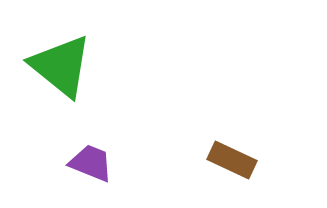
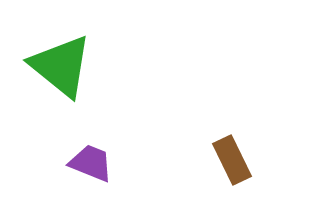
brown rectangle: rotated 39 degrees clockwise
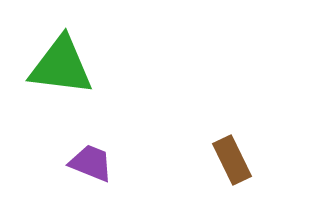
green triangle: rotated 32 degrees counterclockwise
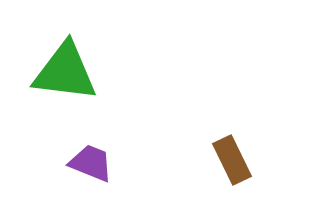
green triangle: moved 4 px right, 6 px down
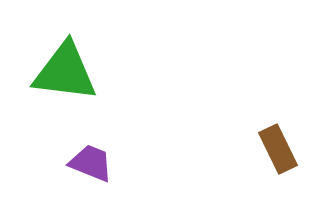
brown rectangle: moved 46 px right, 11 px up
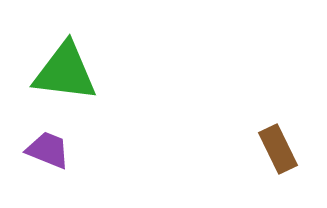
purple trapezoid: moved 43 px left, 13 px up
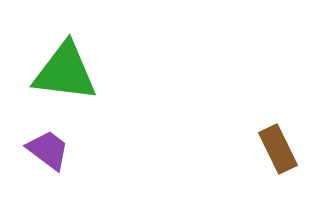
purple trapezoid: rotated 15 degrees clockwise
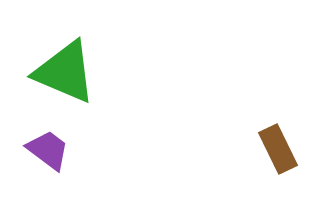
green triangle: rotated 16 degrees clockwise
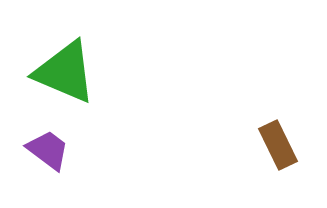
brown rectangle: moved 4 px up
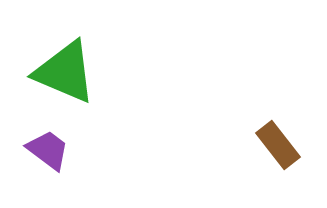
brown rectangle: rotated 12 degrees counterclockwise
